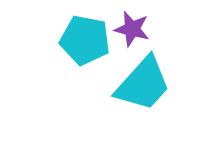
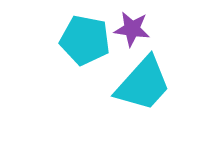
purple star: rotated 6 degrees counterclockwise
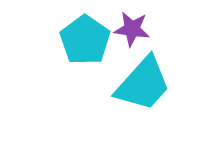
cyan pentagon: rotated 24 degrees clockwise
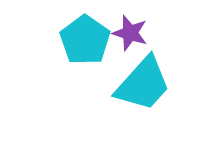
purple star: moved 2 px left, 4 px down; rotated 9 degrees clockwise
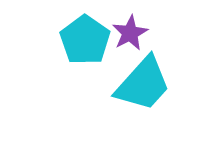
purple star: rotated 27 degrees clockwise
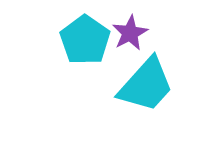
cyan trapezoid: moved 3 px right, 1 px down
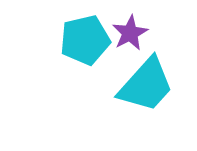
cyan pentagon: rotated 24 degrees clockwise
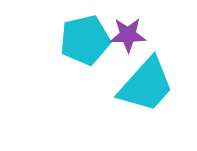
purple star: moved 2 px left, 2 px down; rotated 27 degrees clockwise
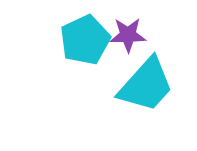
cyan pentagon: rotated 12 degrees counterclockwise
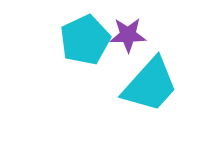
cyan trapezoid: moved 4 px right
